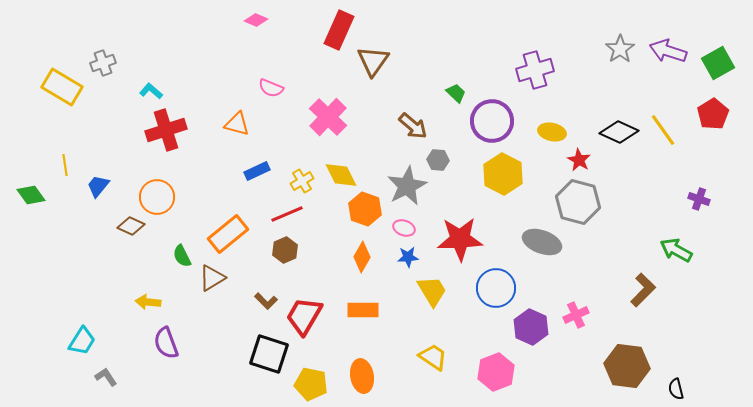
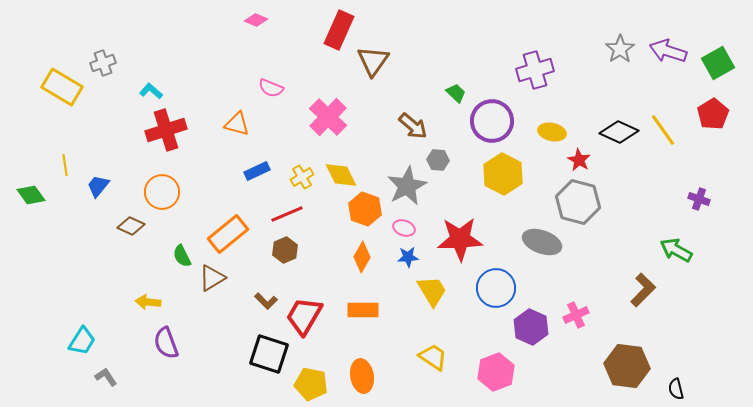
yellow cross at (302, 181): moved 4 px up
orange circle at (157, 197): moved 5 px right, 5 px up
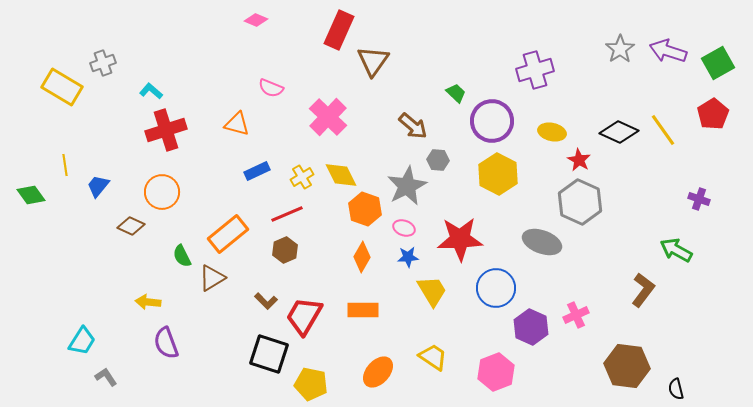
yellow hexagon at (503, 174): moved 5 px left
gray hexagon at (578, 202): moved 2 px right; rotated 9 degrees clockwise
brown L-shape at (643, 290): rotated 8 degrees counterclockwise
orange ellipse at (362, 376): moved 16 px right, 4 px up; rotated 52 degrees clockwise
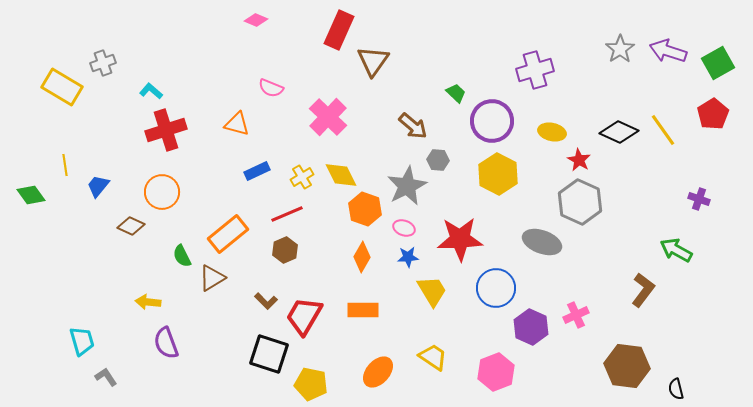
cyan trapezoid at (82, 341): rotated 48 degrees counterclockwise
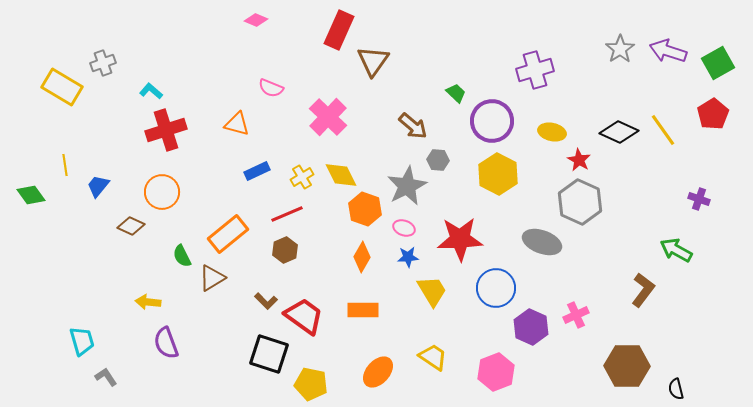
red trapezoid at (304, 316): rotated 96 degrees clockwise
brown hexagon at (627, 366): rotated 6 degrees counterclockwise
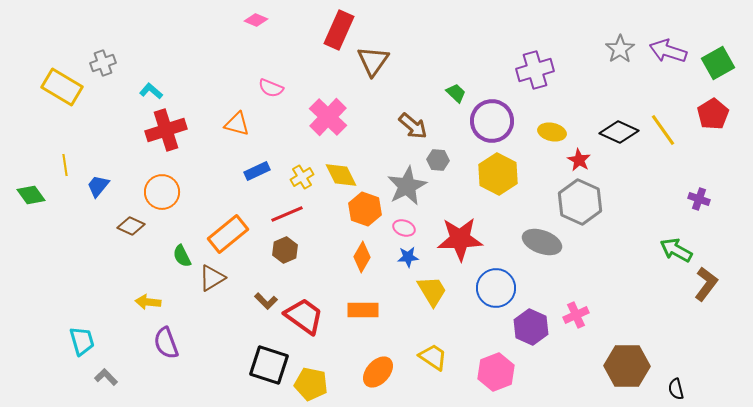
brown L-shape at (643, 290): moved 63 px right, 6 px up
black square at (269, 354): moved 11 px down
gray L-shape at (106, 377): rotated 10 degrees counterclockwise
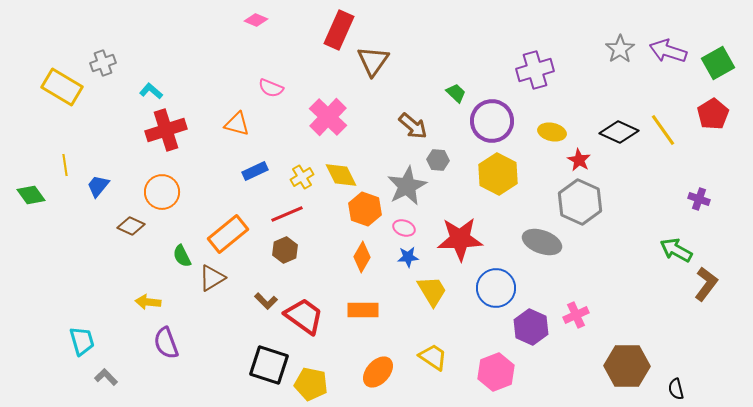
blue rectangle at (257, 171): moved 2 px left
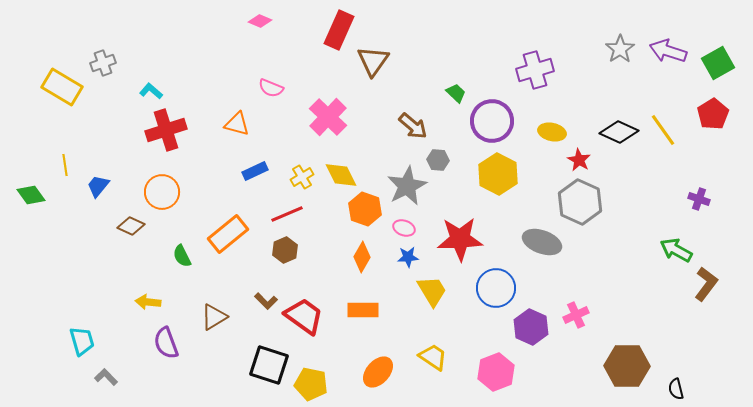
pink diamond at (256, 20): moved 4 px right, 1 px down
brown triangle at (212, 278): moved 2 px right, 39 px down
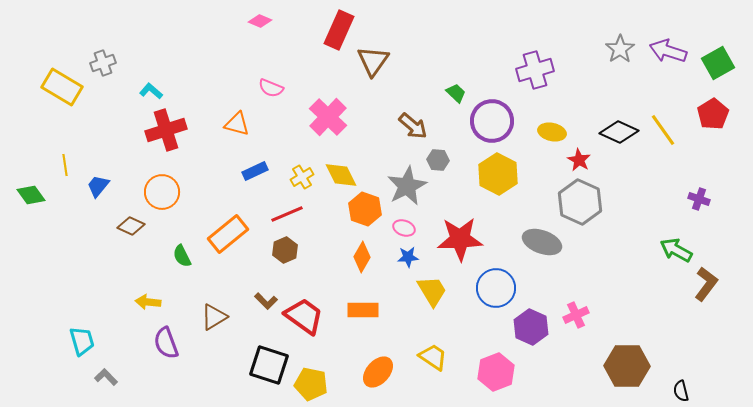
black semicircle at (676, 389): moved 5 px right, 2 px down
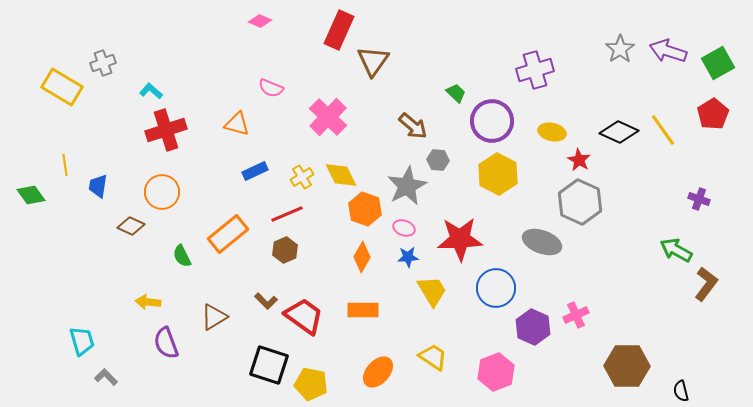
blue trapezoid at (98, 186): rotated 30 degrees counterclockwise
purple hexagon at (531, 327): moved 2 px right
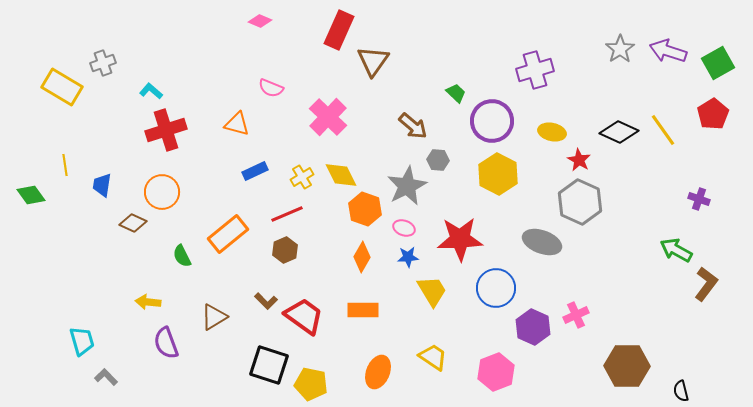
blue trapezoid at (98, 186): moved 4 px right, 1 px up
brown diamond at (131, 226): moved 2 px right, 3 px up
orange ellipse at (378, 372): rotated 20 degrees counterclockwise
